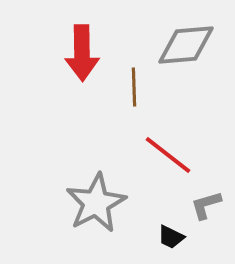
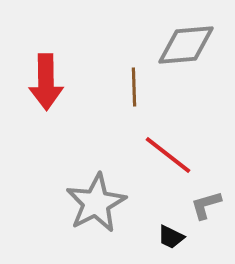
red arrow: moved 36 px left, 29 px down
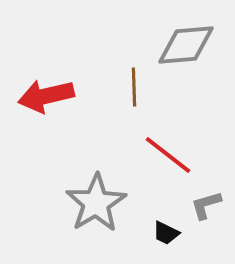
red arrow: moved 14 px down; rotated 78 degrees clockwise
gray star: rotated 4 degrees counterclockwise
black trapezoid: moved 5 px left, 4 px up
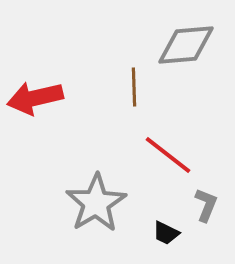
red arrow: moved 11 px left, 2 px down
gray L-shape: rotated 128 degrees clockwise
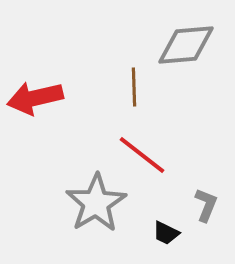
red line: moved 26 px left
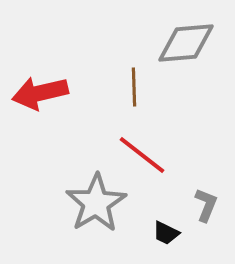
gray diamond: moved 2 px up
red arrow: moved 5 px right, 5 px up
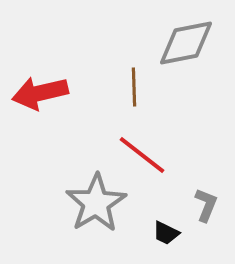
gray diamond: rotated 6 degrees counterclockwise
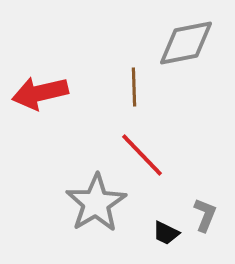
red line: rotated 8 degrees clockwise
gray L-shape: moved 1 px left, 10 px down
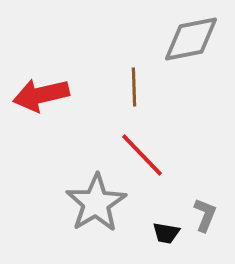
gray diamond: moved 5 px right, 4 px up
red arrow: moved 1 px right, 2 px down
black trapezoid: rotated 16 degrees counterclockwise
